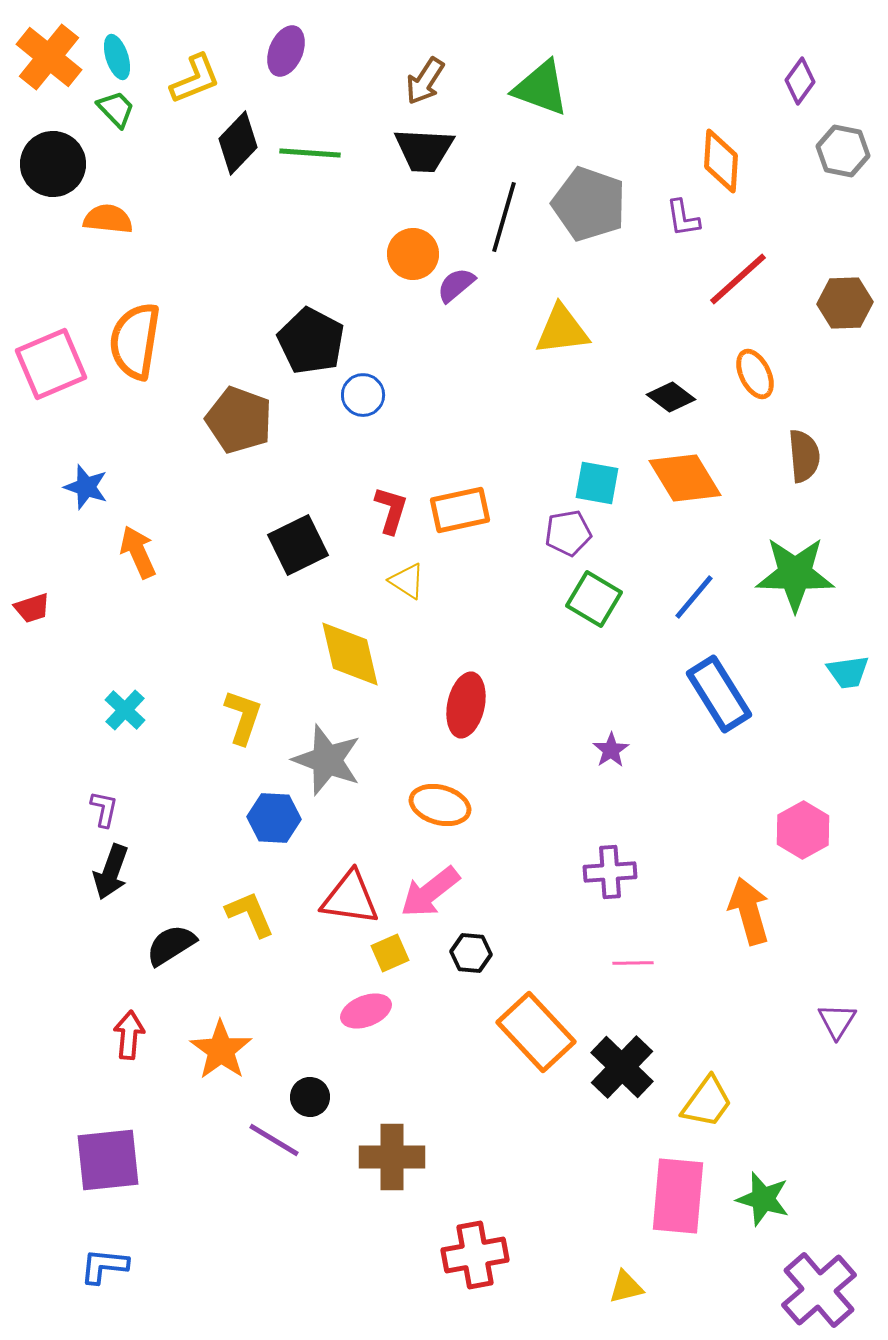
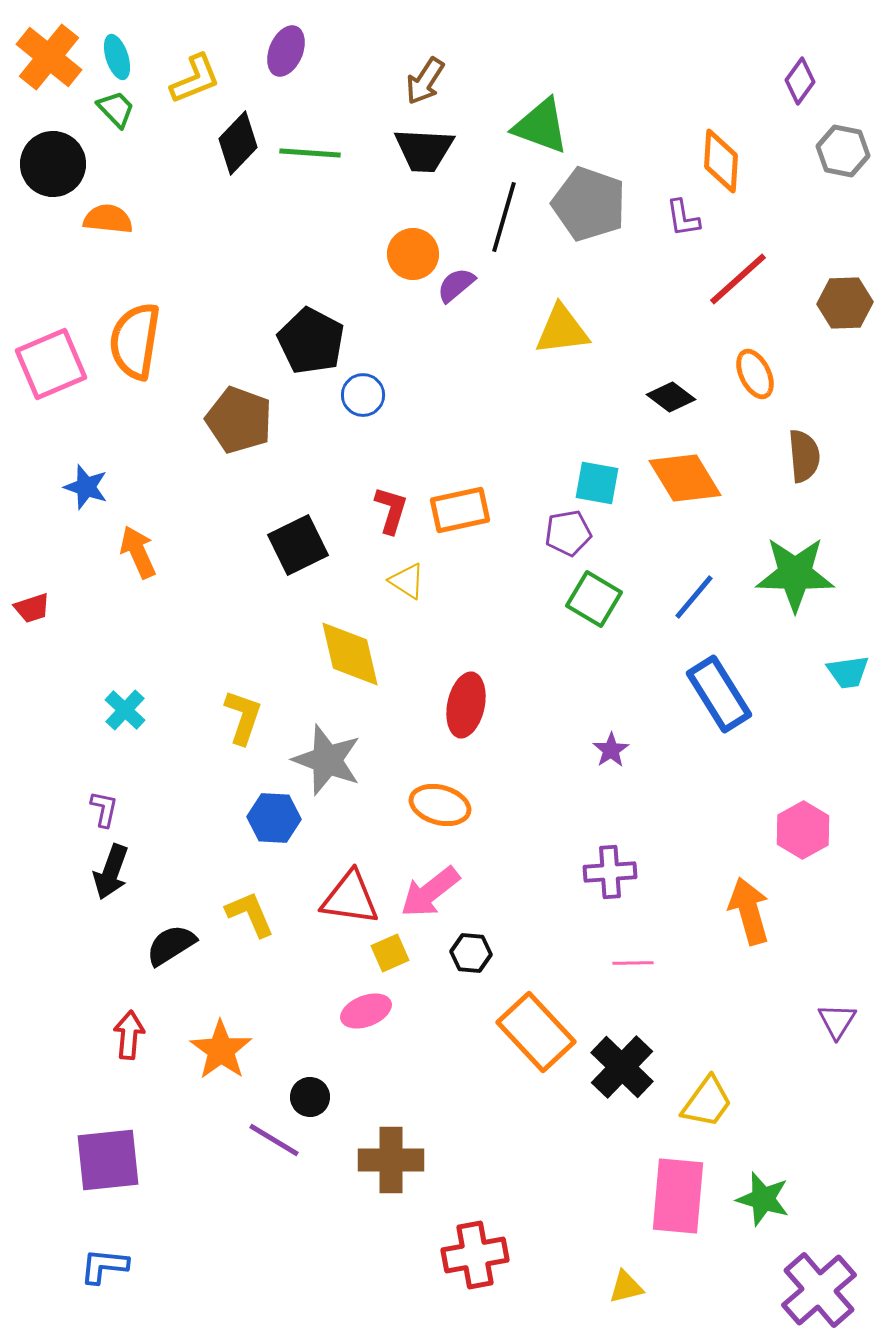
green triangle at (541, 88): moved 38 px down
brown cross at (392, 1157): moved 1 px left, 3 px down
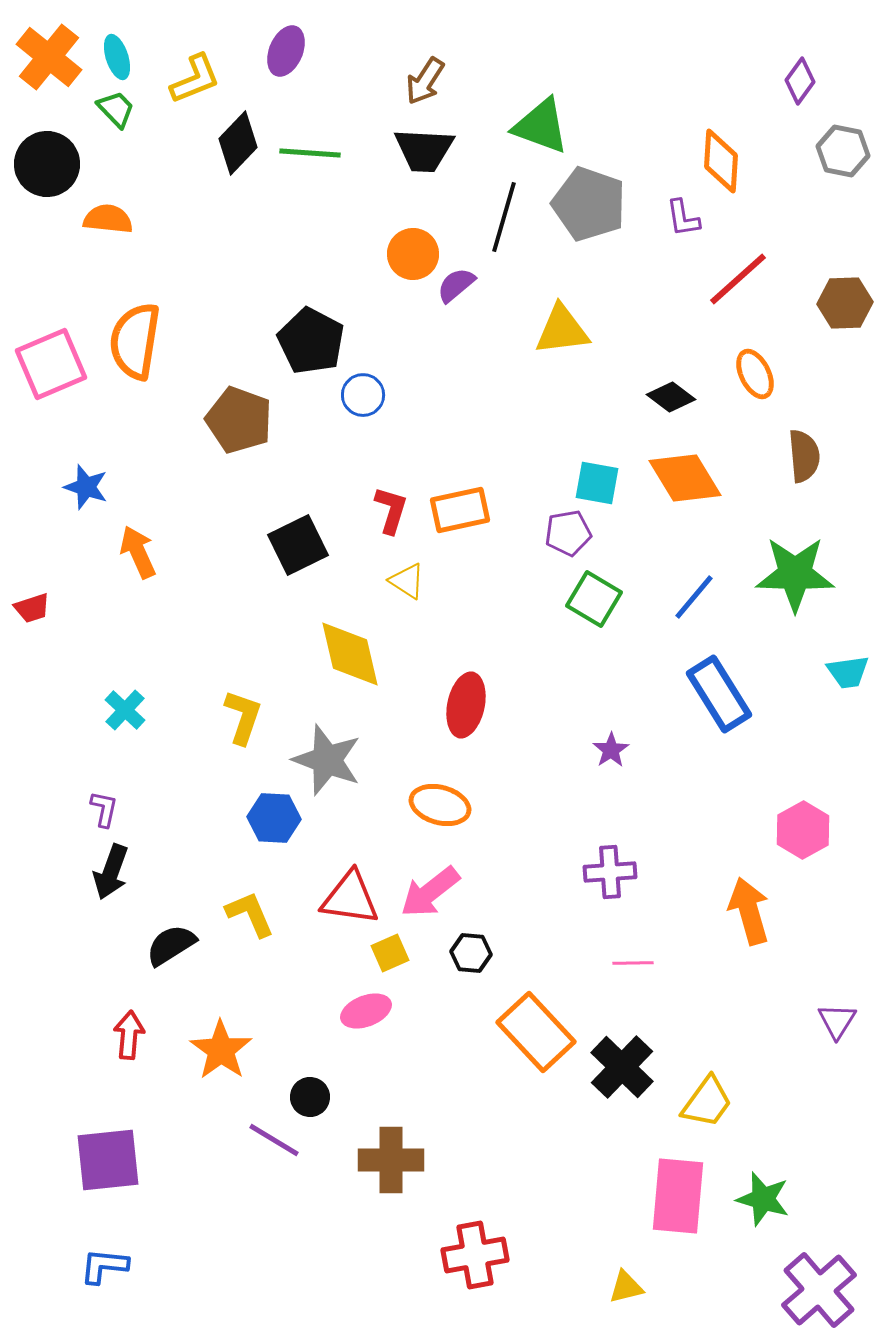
black circle at (53, 164): moved 6 px left
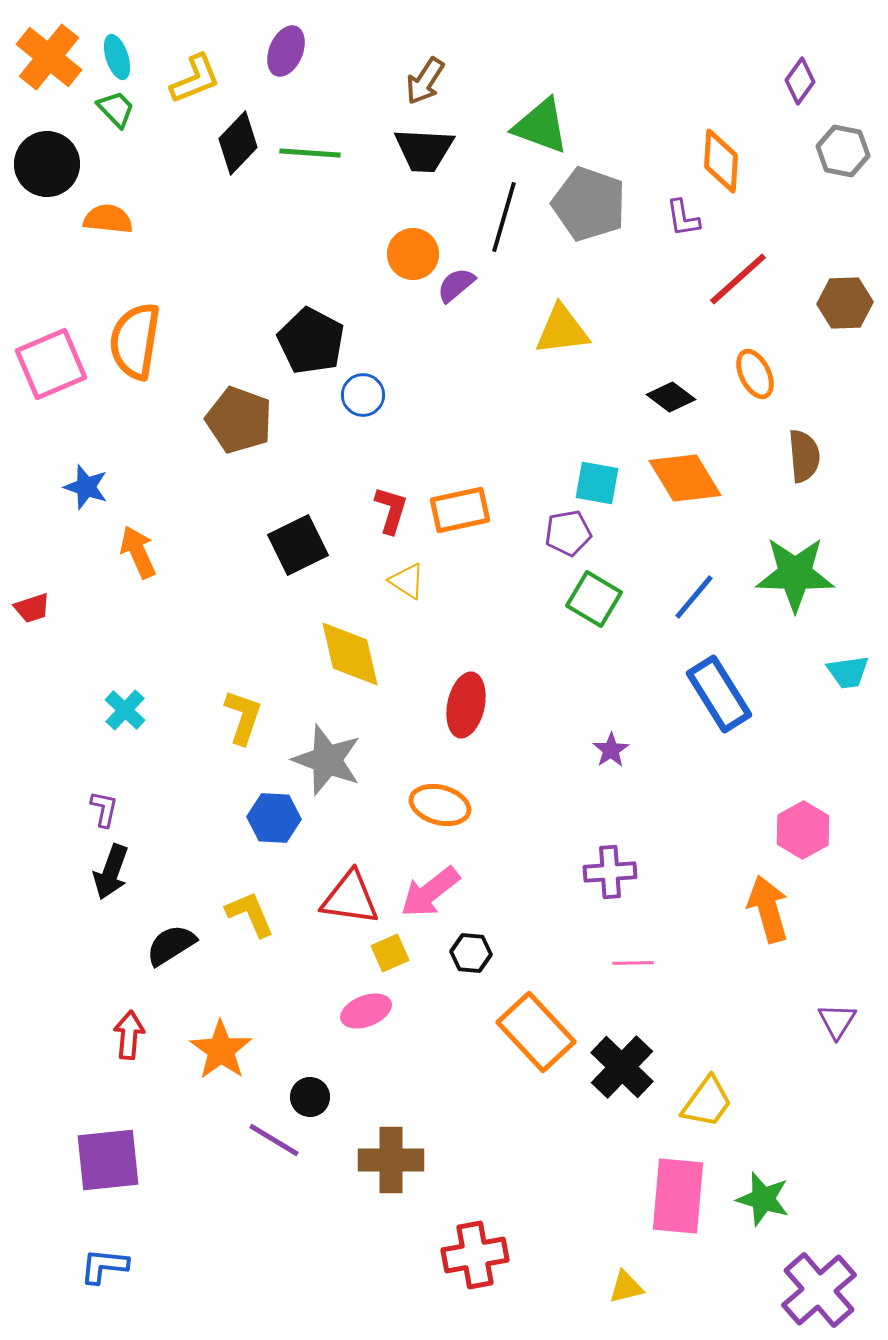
orange arrow at (749, 911): moved 19 px right, 2 px up
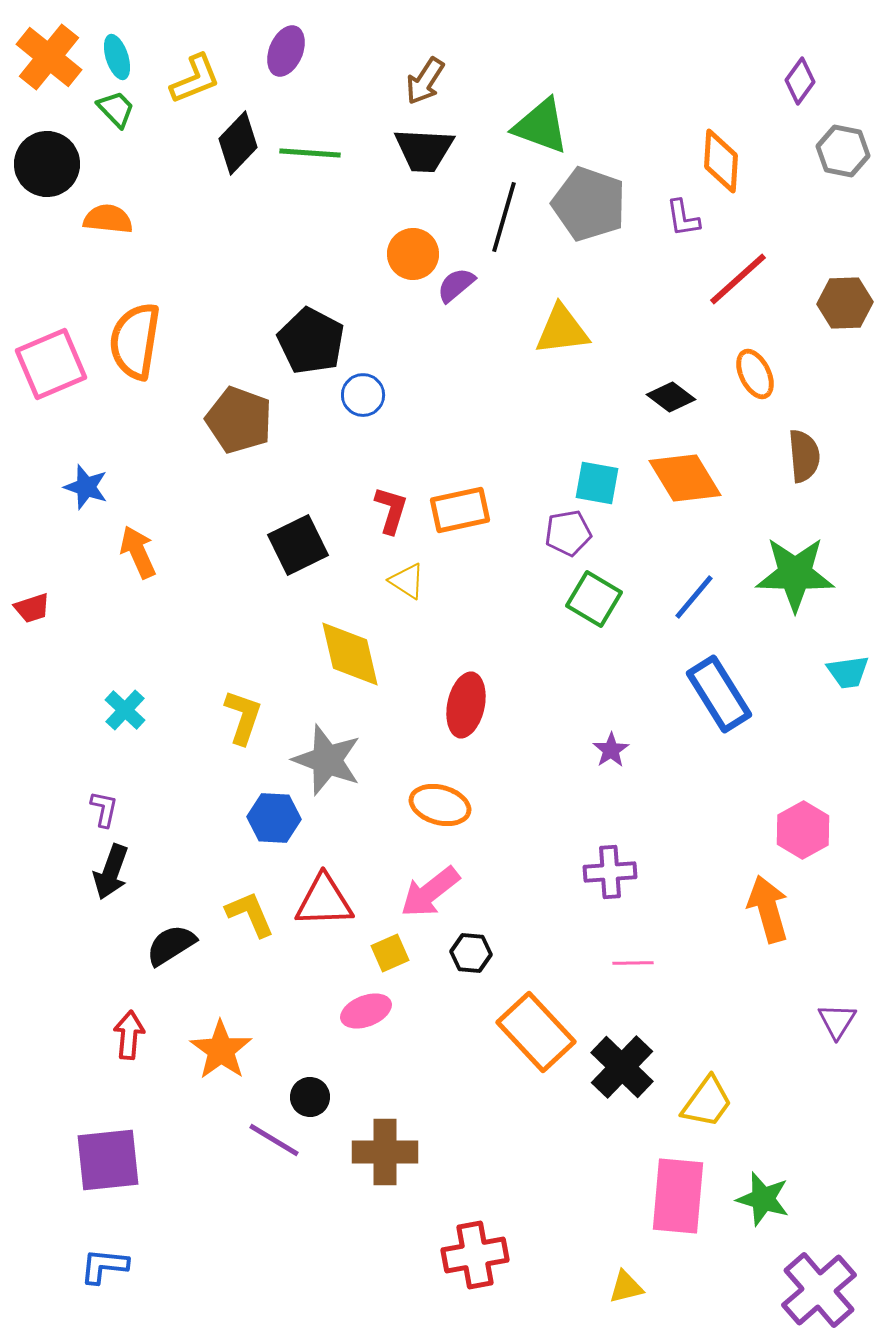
red triangle at (350, 898): moved 26 px left, 3 px down; rotated 10 degrees counterclockwise
brown cross at (391, 1160): moved 6 px left, 8 px up
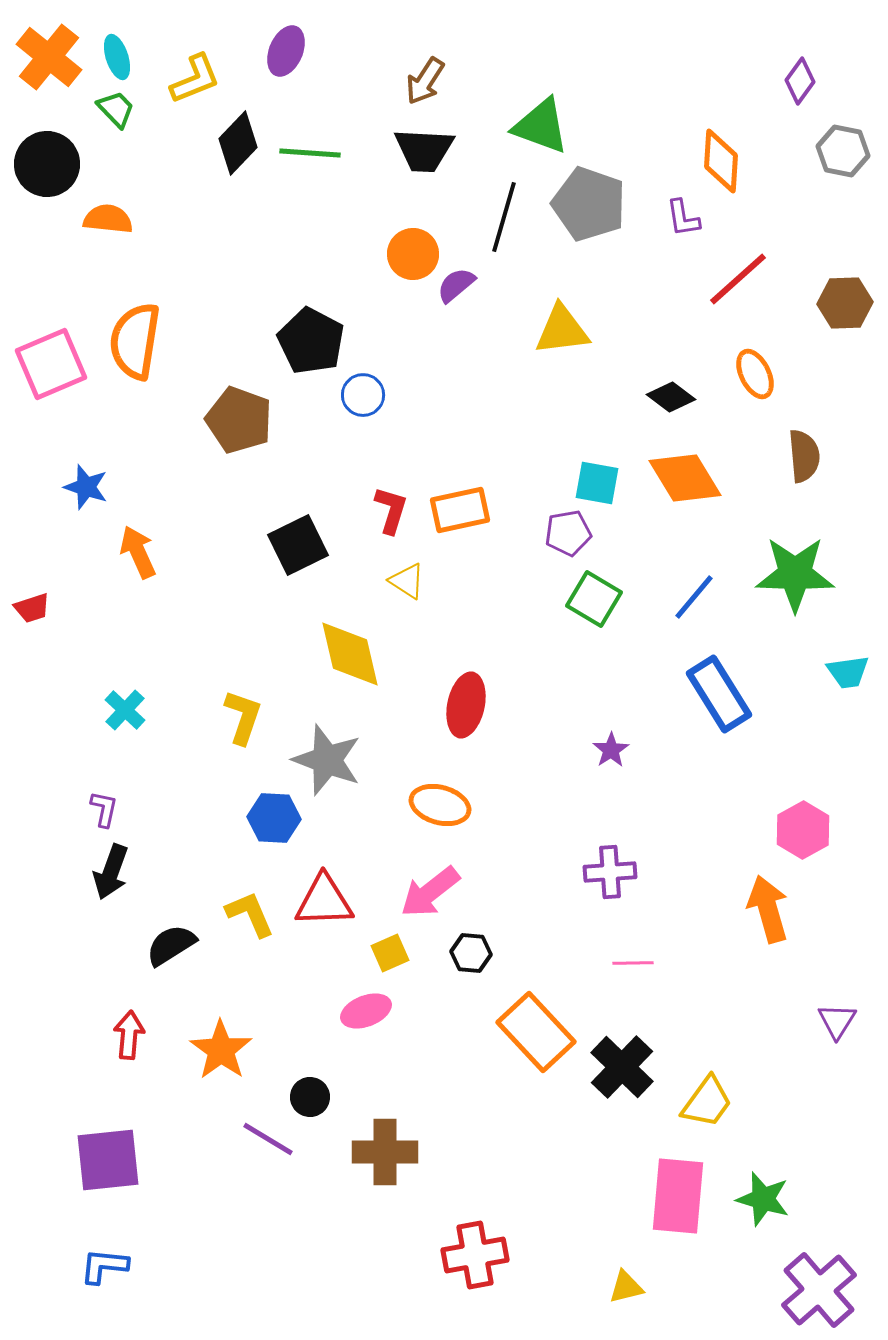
purple line at (274, 1140): moved 6 px left, 1 px up
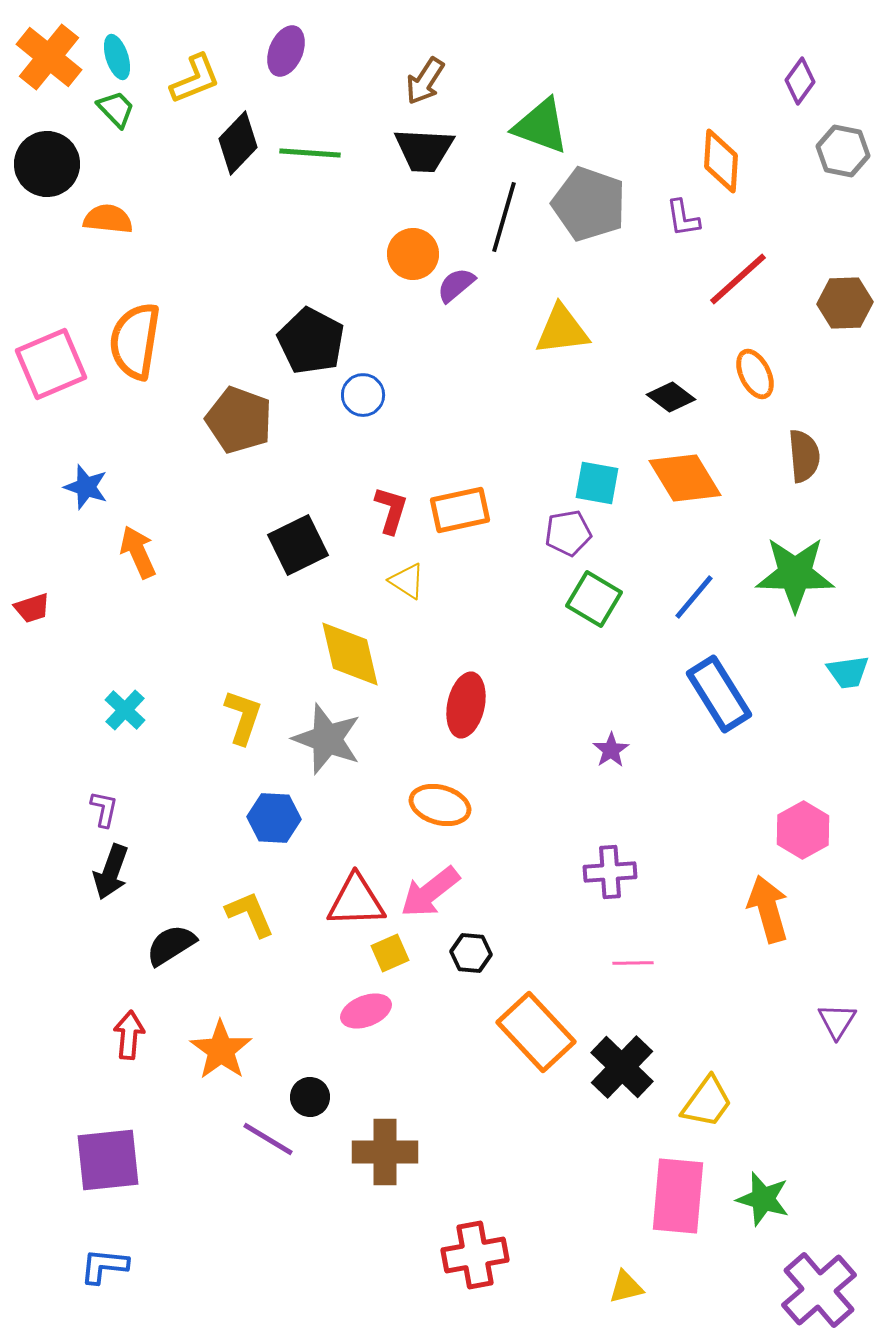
gray star at (327, 760): moved 21 px up
red triangle at (324, 901): moved 32 px right
